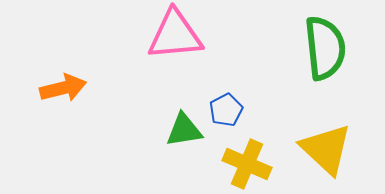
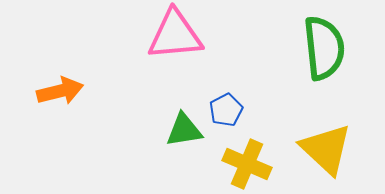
green semicircle: moved 1 px left
orange arrow: moved 3 px left, 3 px down
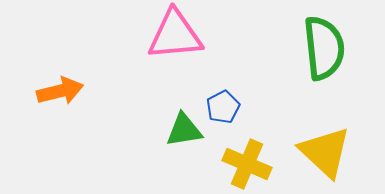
blue pentagon: moved 3 px left, 3 px up
yellow triangle: moved 1 px left, 3 px down
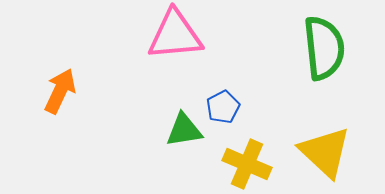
orange arrow: rotated 51 degrees counterclockwise
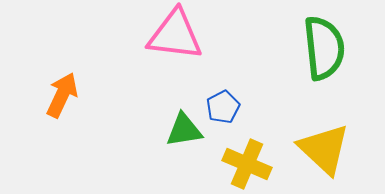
pink triangle: rotated 12 degrees clockwise
orange arrow: moved 2 px right, 4 px down
yellow triangle: moved 1 px left, 3 px up
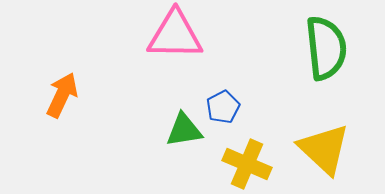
pink triangle: rotated 6 degrees counterclockwise
green semicircle: moved 2 px right
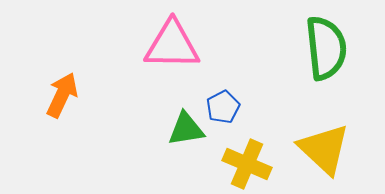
pink triangle: moved 3 px left, 10 px down
green triangle: moved 2 px right, 1 px up
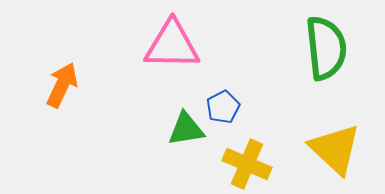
orange arrow: moved 10 px up
yellow triangle: moved 11 px right
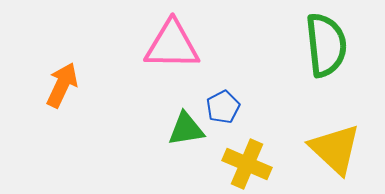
green semicircle: moved 3 px up
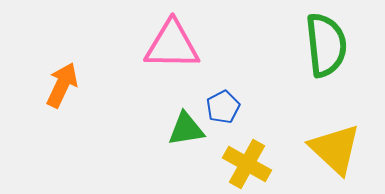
yellow cross: rotated 6 degrees clockwise
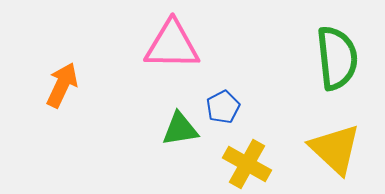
green semicircle: moved 11 px right, 13 px down
green triangle: moved 6 px left
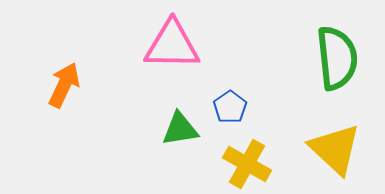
orange arrow: moved 2 px right
blue pentagon: moved 7 px right; rotated 8 degrees counterclockwise
